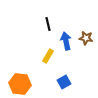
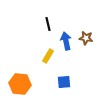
blue square: rotated 24 degrees clockwise
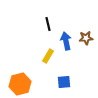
brown star: rotated 16 degrees counterclockwise
orange hexagon: rotated 20 degrees counterclockwise
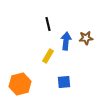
blue arrow: rotated 18 degrees clockwise
